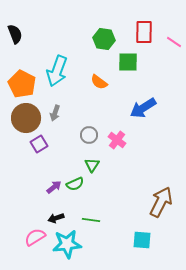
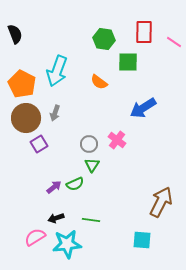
gray circle: moved 9 px down
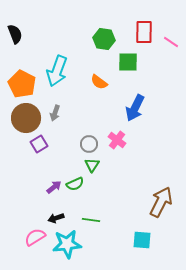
pink line: moved 3 px left
blue arrow: moved 8 px left; rotated 32 degrees counterclockwise
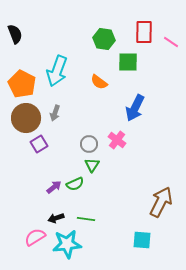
green line: moved 5 px left, 1 px up
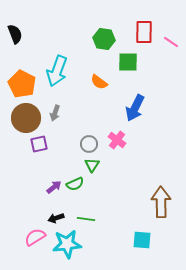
purple square: rotated 18 degrees clockwise
brown arrow: rotated 28 degrees counterclockwise
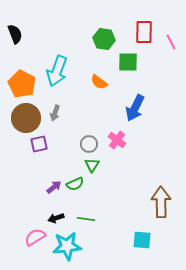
pink line: rotated 28 degrees clockwise
cyan star: moved 2 px down
